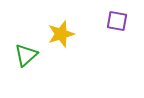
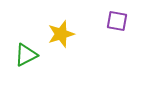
green triangle: rotated 15 degrees clockwise
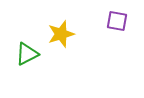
green triangle: moved 1 px right, 1 px up
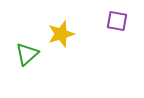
green triangle: rotated 15 degrees counterclockwise
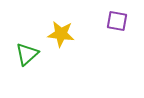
yellow star: rotated 24 degrees clockwise
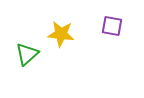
purple square: moved 5 px left, 5 px down
